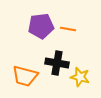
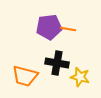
purple pentagon: moved 8 px right, 1 px down
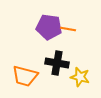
purple pentagon: rotated 15 degrees clockwise
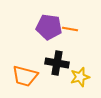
orange line: moved 2 px right
yellow star: rotated 30 degrees counterclockwise
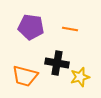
purple pentagon: moved 18 px left
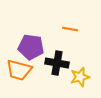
purple pentagon: moved 20 px down
orange trapezoid: moved 6 px left, 6 px up
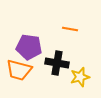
purple pentagon: moved 2 px left
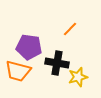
orange line: rotated 56 degrees counterclockwise
orange trapezoid: moved 1 px left, 1 px down
yellow star: moved 2 px left
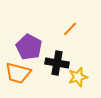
purple pentagon: rotated 20 degrees clockwise
orange trapezoid: moved 2 px down
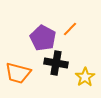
purple pentagon: moved 14 px right, 9 px up
black cross: moved 1 px left
yellow star: moved 7 px right; rotated 18 degrees counterclockwise
